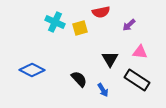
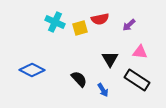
red semicircle: moved 1 px left, 7 px down
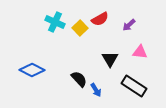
red semicircle: rotated 18 degrees counterclockwise
yellow square: rotated 28 degrees counterclockwise
black rectangle: moved 3 px left, 6 px down
blue arrow: moved 7 px left
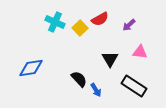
blue diamond: moved 1 px left, 2 px up; rotated 35 degrees counterclockwise
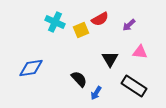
yellow square: moved 1 px right, 2 px down; rotated 21 degrees clockwise
blue arrow: moved 3 px down; rotated 64 degrees clockwise
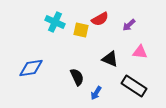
yellow square: rotated 35 degrees clockwise
black triangle: rotated 36 degrees counterclockwise
black semicircle: moved 2 px left, 2 px up; rotated 18 degrees clockwise
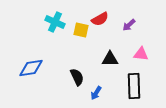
pink triangle: moved 1 px right, 2 px down
black triangle: rotated 24 degrees counterclockwise
black rectangle: rotated 55 degrees clockwise
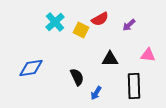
cyan cross: rotated 24 degrees clockwise
yellow square: rotated 14 degrees clockwise
pink triangle: moved 7 px right, 1 px down
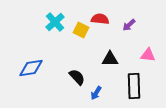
red semicircle: rotated 144 degrees counterclockwise
black semicircle: rotated 18 degrees counterclockwise
